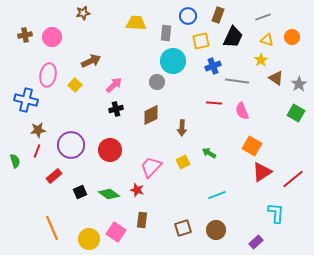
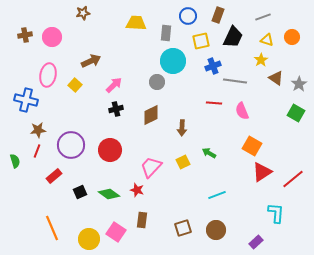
gray line at (237, 81): moved 2 px left
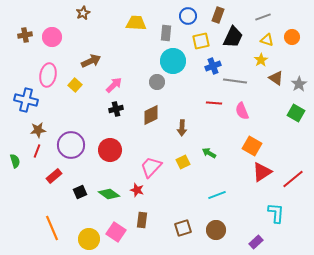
brown star at (83, 13): rotated 16 degrees counterclockwise
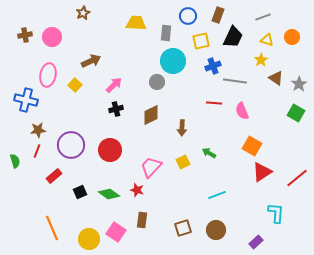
red line at (293, 179): moved 4 px right, 1 px up
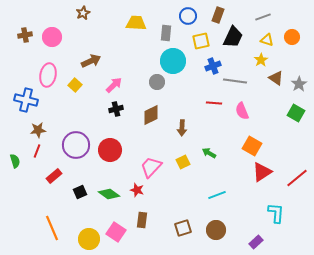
purple circle at (71, 145): moved 5 px right
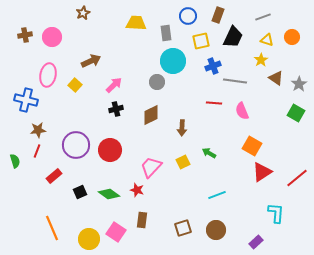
gray rectangle at (166, 33): rotated 14 degrees counterclockwise
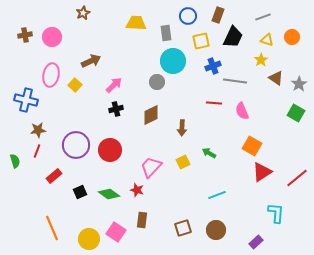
pink ellipse at (48, 75): moved 3 px right
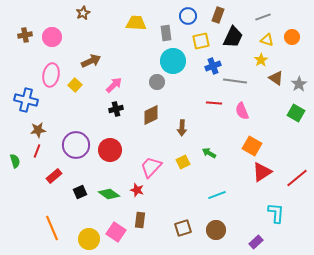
brown rectangle at (142, 220): moved 2 px left
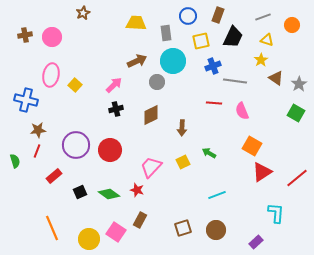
orange circle at (292, 37): moved 12 px up
brown arrow at (91, 61): moved 46 px right
brown rectangle at (140, 220): rotated 21 degrees clockwise
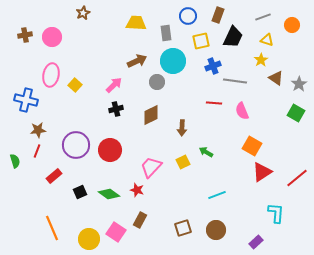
green arrow at (209, 153): moved 3 px left, 1 px up
